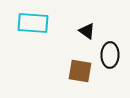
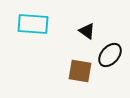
cyan rectangle: moved 1 px down
black ellipse: rotated 40 degrees clockwise
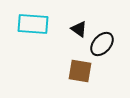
black triangle: moved 8 px left, 2 px up
black ellipse: moved 8 px left, 11 px up
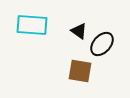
cyan rectangle: moved 1 px left, 1 px down
black triangle: moved 2 px down
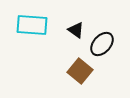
black triangle: moved 3 px left, 1 px up
brown square: rotated 30 degrees clockwise
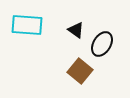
cyan rectangle: moved 5 px left
black ellipse: rotated 10 degrees counterclockwise
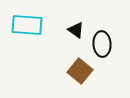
black ellipse: rotated 35 degrees counterclockwise
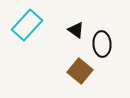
cyan rectangle: rotated 52 degrees counterclockwise
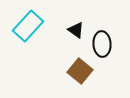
cyan rectangle: moved 1 px right, 1 px down
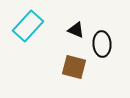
black triangle: rotated 12 degrees counterclockwise
brown square: moved 6 px left, 4 px up; rotated 25 degrees counterclockwise
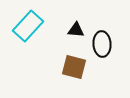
black triangle: rotated 18 degrees counterclockwise
